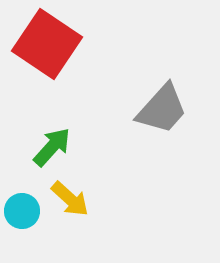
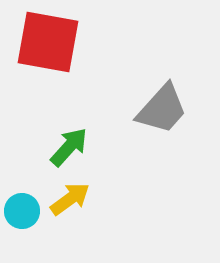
red square: moved 1 px right, 2 px up; rotated 24 degrees counterclockwise
green arrow: moved 17 px right
yellow arrow: rotated 78 degrees counterclockwise
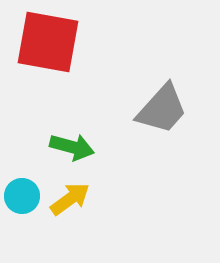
green arrow: moved 3 px right; rotated 63 degrees clockwise
cyan circle: moved 15 px up
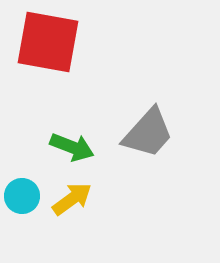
gray trapezoid: moved 14 px left, 24 px down
green arrow: rotated 6 degrees clockwise
yellow arrow: moved 2 px right
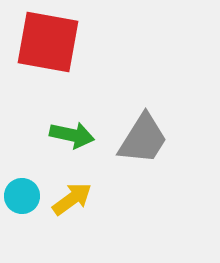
gray trapezoid: moved 5 px left, 6 px down; rotated 10 degrees counterclockwise
green arrow: moved 12 px up; rotated 9 degrees counterclockwise
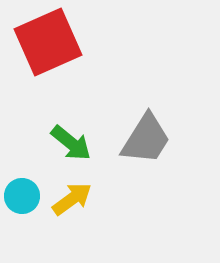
red square: rotated 34 degrees counterclockwise
green arrow: moved 1 px left, 8 px down; rotated 27 degrees clockwise
gray trapezoid: moved 3 px right
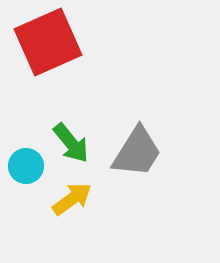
gray trapezoid: moved 9 px left, 13 px down
green arrow: rotated 12 degrees clockwise
cyan circle: moved 4 px right, 30 px up
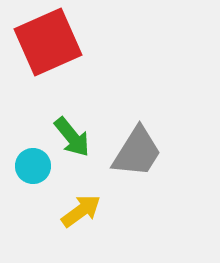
green arrow: moved 1 px right, 6 px up
cyan circle: moved 7 px right
yellow arrow: moved 9 px right, 12 px down
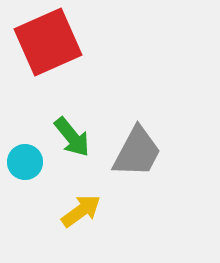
gray trapezoid: rotated 4 degrees counterclockwise
cyan circle: moved 8 px left, 4 px up
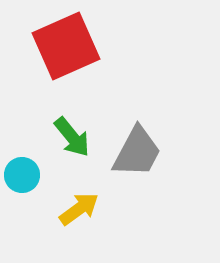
red square: moved 18 px right, 4 px down
cyan circle: moved 3 px left, 13 px down
yellow arrow: moved 2 px left, 2 px up
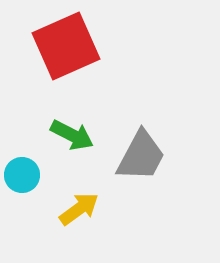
green arrow: moved 2 px up; rotated 24 degrees counterclockwise
gray trapezoid: moved 4 px right, 4 px down
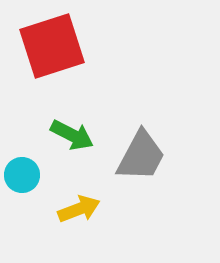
red square: moved 14 px left; rotated 6 degrees clockwise
yellow arrow: rotated 15 degrees clockwise
